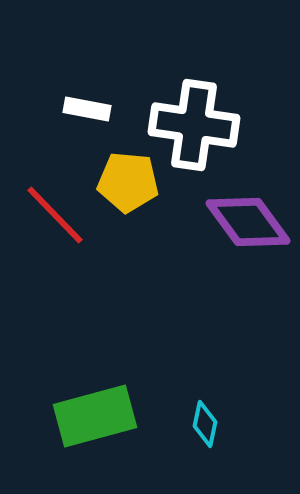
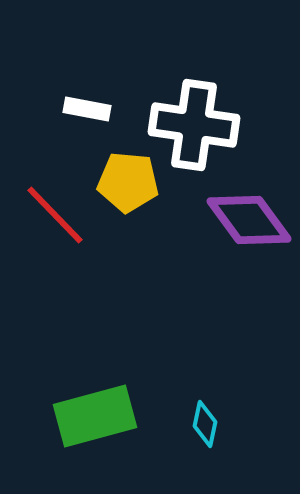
purple diamond: moved 1 px right, 2 px up
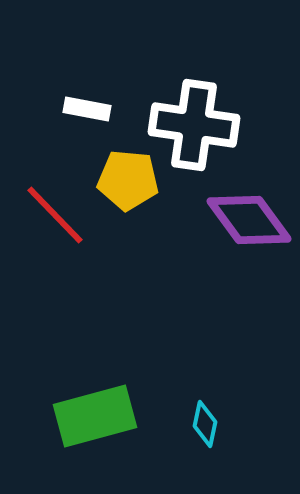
yellow pentagon: moved 2 px up
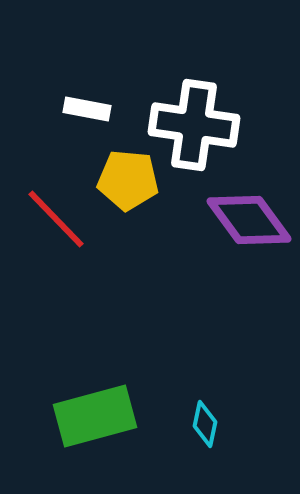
red line: moved 1 px right, 4 px down
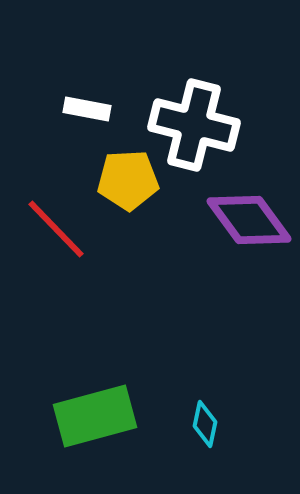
white cross: rotated 6 degrees clockwise
yellow pentagon: rotated 8 degrees counterclockwise
red line: moved 10 px down
